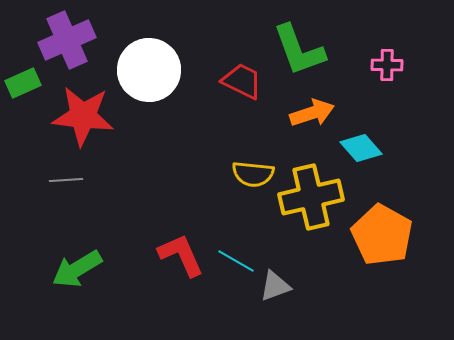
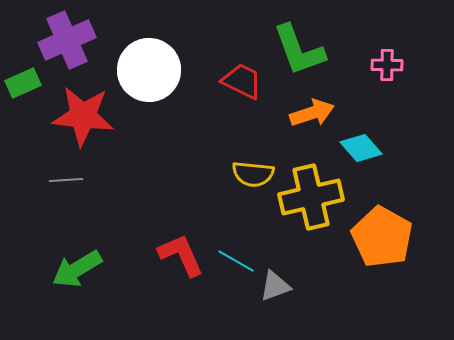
orange pentagon: moved 2 px down
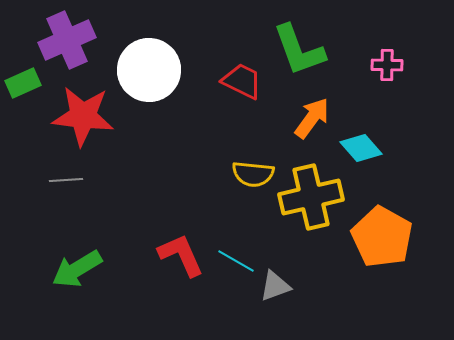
orange arrow: moved 5 px down; rotated 36 degrees counterclockwise
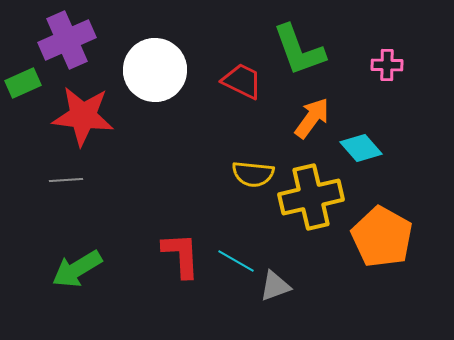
white circle: moved 6 px right
red L-shape: rotated 21 degrees clockwise
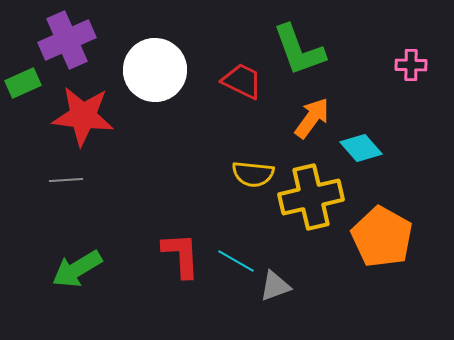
pink cross: moved 24 px right
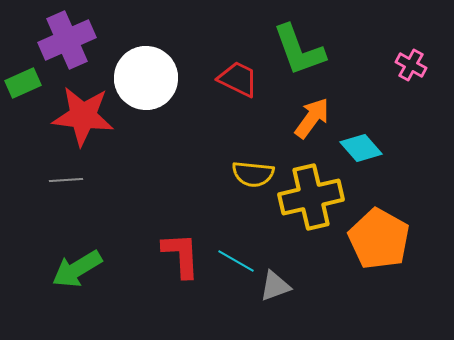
pink cross: rotated 28 degrees clockwise
white circle: moved 9 px left, 8 px down
red trapezoid: moved 4 px left, 2 px up
orange pentagon: moved 3 px left, 2 px down
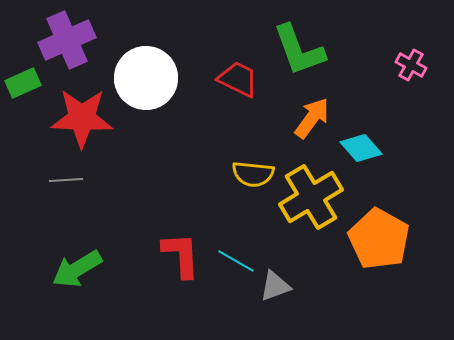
red star: moved 1 px left, 2 px down; rotated 4 degrees counterclockwise
yellow cross: rotated 18 degrees counterclockwise
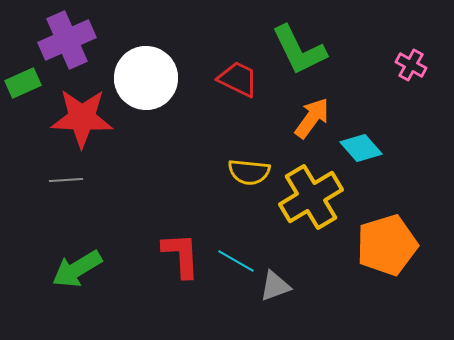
green L-shape: rotated 6 degrees counterclockwise
yellow semicircle: moved 4 px left, 2 px up
orange pentagon: moved 8 px right, 6 px down; rotated 26 degrees clockwise
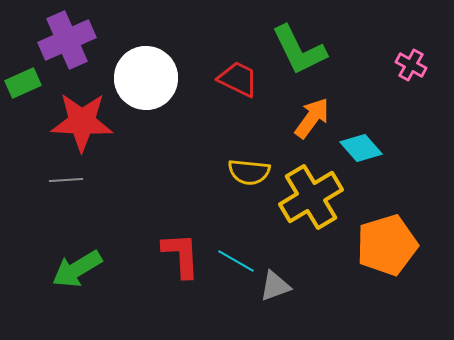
red star: moved 4 px down
